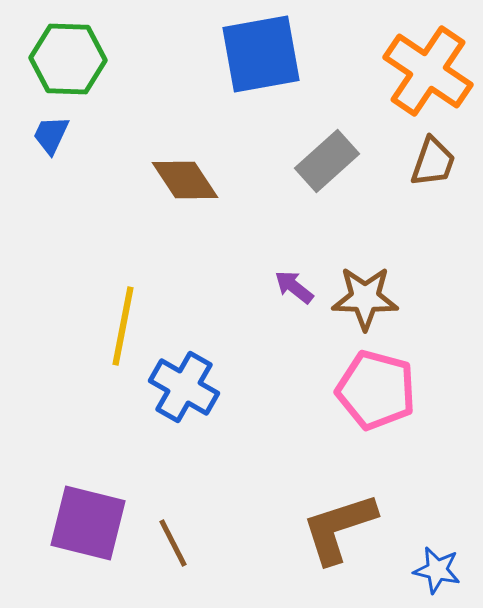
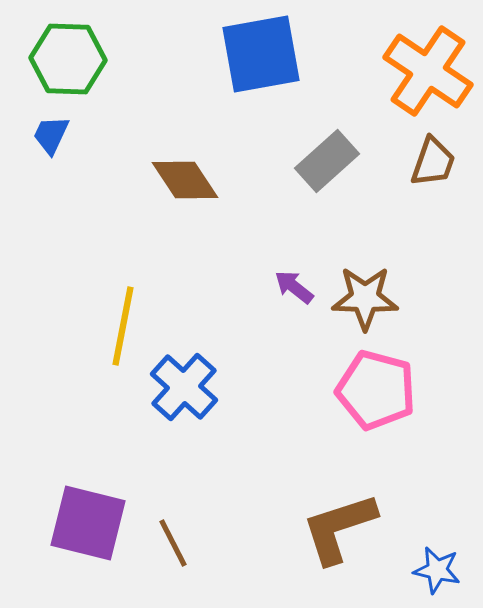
blue cross: rotated 12 degrees clockwise
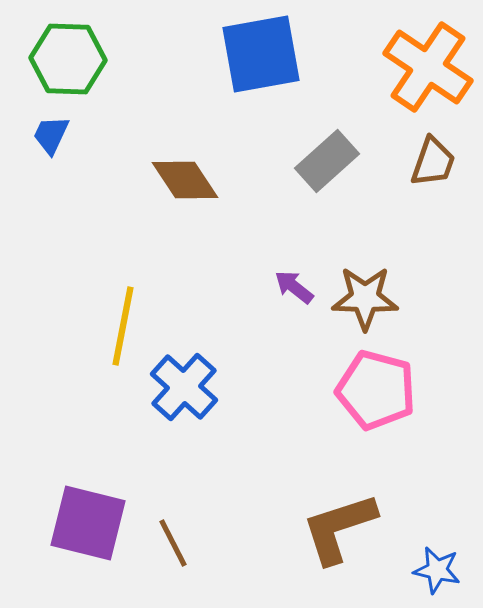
orange cross: moved 4 px up
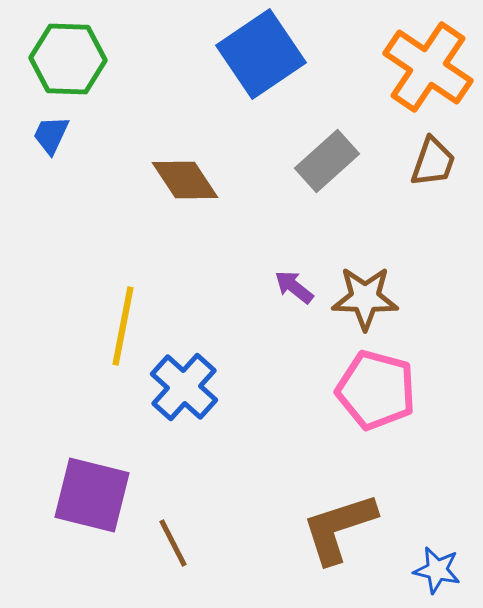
blue square: rotated 24 degrees counterclockwise
purple square: moved 4 px right, 28 px up
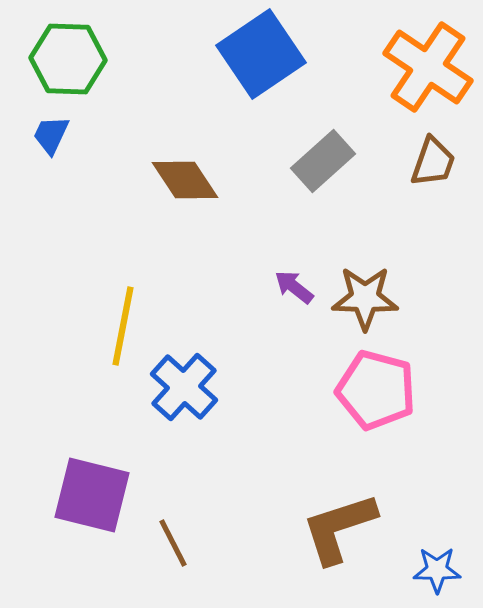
gray rectangle: moved 4 px left
blue star: rotated 12 degrees counterclockwise
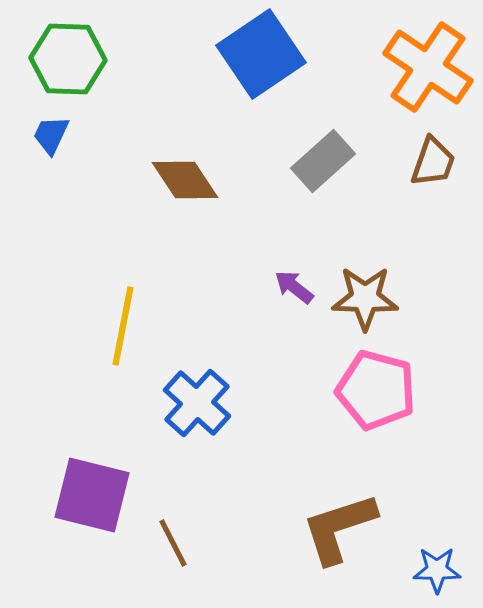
blue cross: moved 13 px right, 16 px down
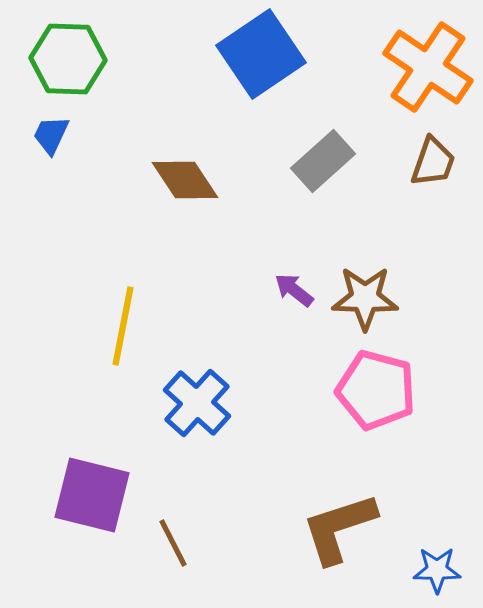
purple arrow: moved 3 px down
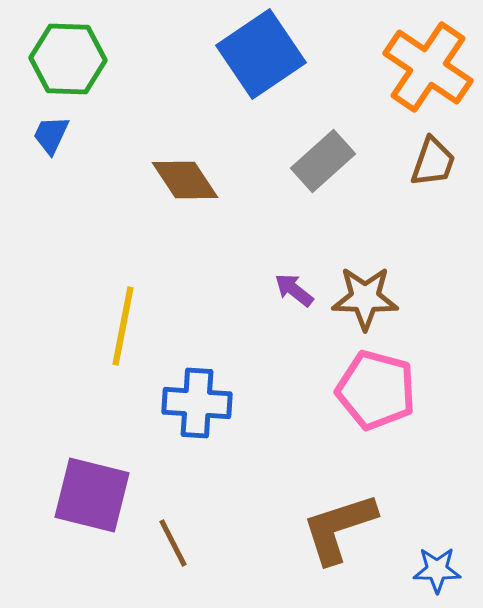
blue cross: rotated 38 degrees counterclockwise
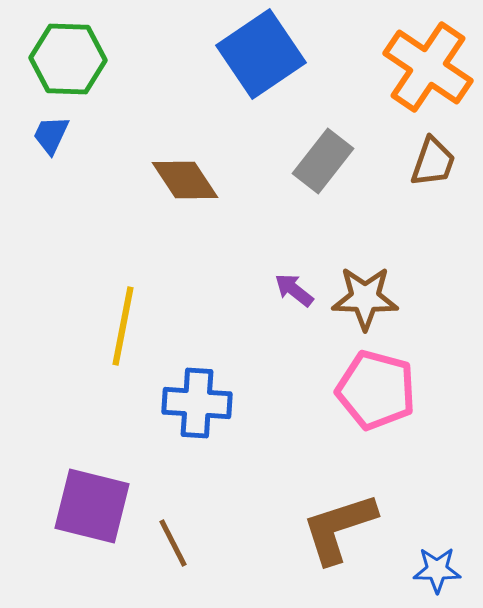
gray rectangle: rotated 10 degrees counterclockwise
purple square: moved 11 px down
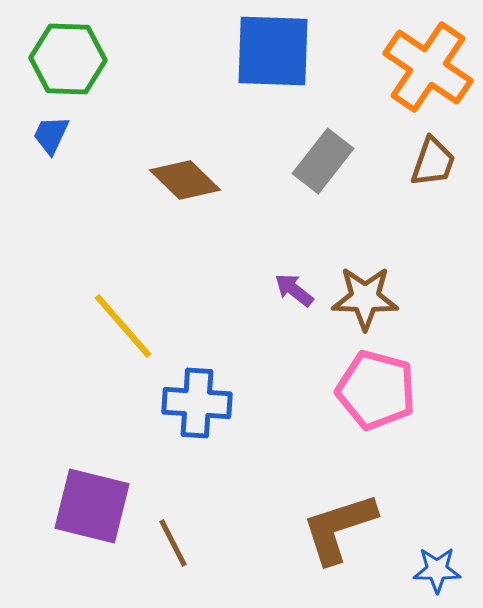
blue square: moved 12 px right, 3 px up; rotated 36 degrees clockwise
brown diamond: rotated 12 degrees counterclockwise
yellow line: rotated 52 degrees counterclockwise
